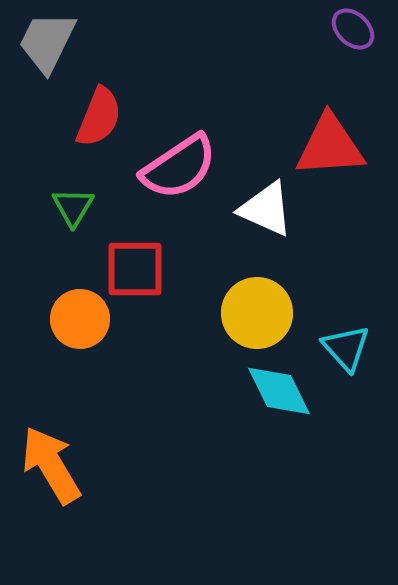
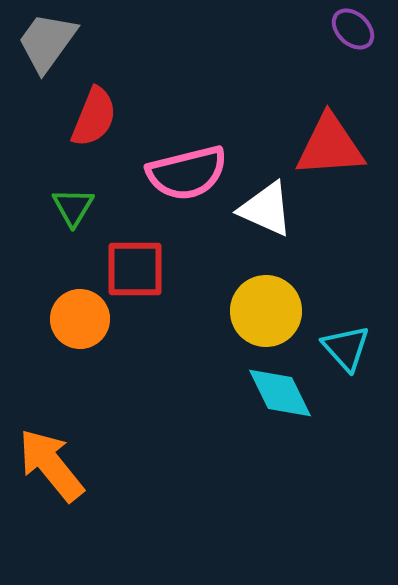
gray trapezoid: rotated 10 degrees clockwise
red semicircle: moved 5 px left
pink semicircle: moved 8 px right, 6 px down; rotated 20 degrees clockwise
yellow circle: moved 9 px right, 2 px up
cyan diamond: moved 1 px right, 2 px down
orange arrow: rotated 8 degrees counterclockwise
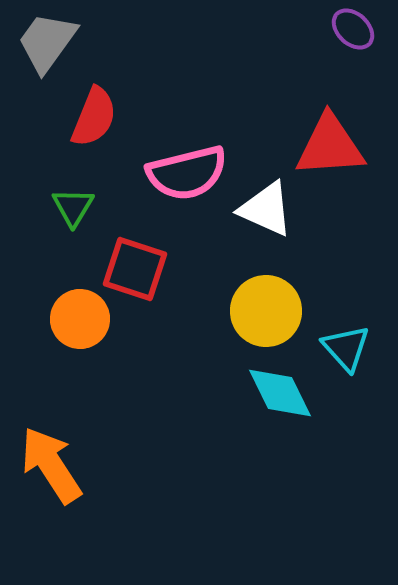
red square: rotated 18 degrees clockwise
orange arrow: rotated 6 degrees clockwise
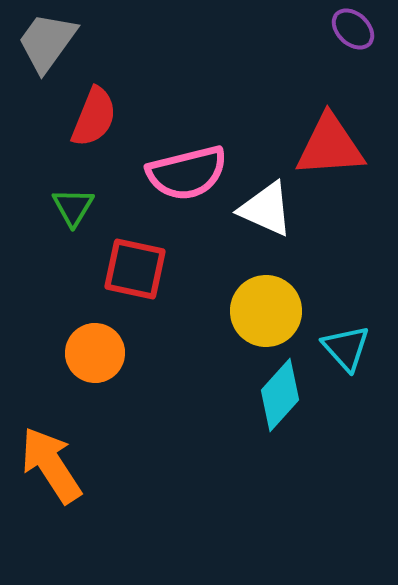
red square: rotated 6 degrees counterclockwise
orange circle: moved 15 px right, 34 px down
cyan diamond: moved 2 px down; rotated 68 degrees clockwise
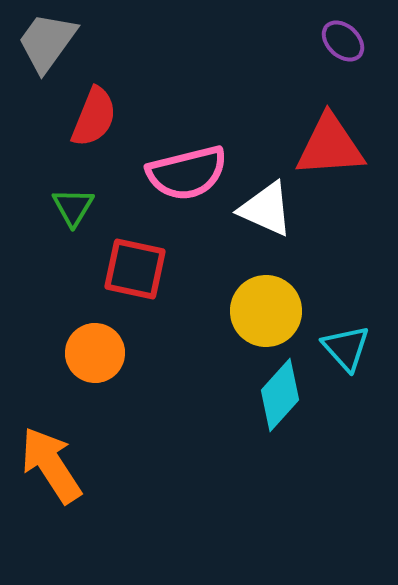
purple ellipse: moved 10 px left, 12 px down
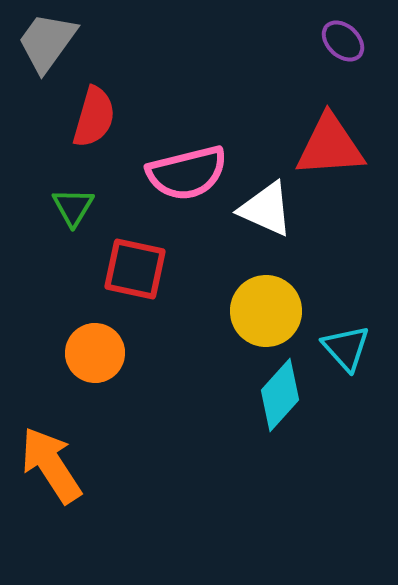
red semicircle: rotated 6 degrees counterclockwise
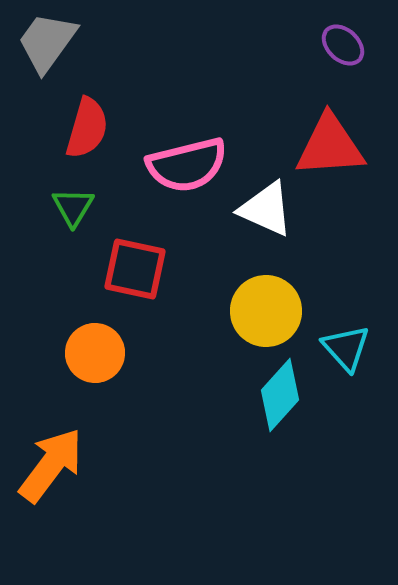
purple ellipse: moved 4 px down
red semicircle: moved 7 px left, 11 px down
pink semicircle: moved 8 px up
orange arrow: rotated 70 degrees clockwise
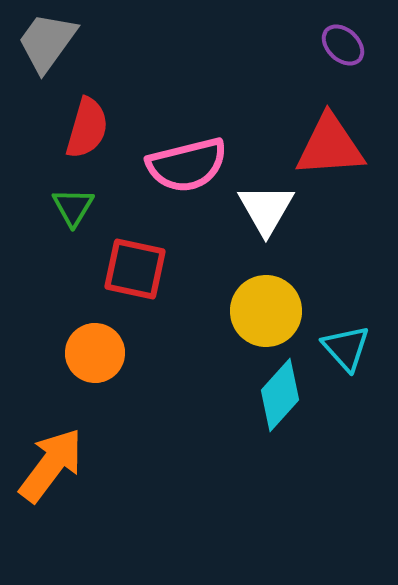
white triangle: rotated 36 degrees clockwise
